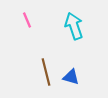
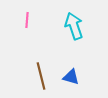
pink line: rotated 28 degrees clockwise
brown line: moved 5 px left, 4 px down
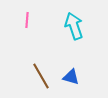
brown line: rotated 16 degrees counterclockwise
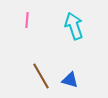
blue triangle: moved 1 px left, 3 px down
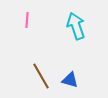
cyan arrow: moved 2 px right
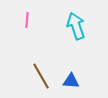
blue triangle: moved 1 px right, 1 px down; rotated 12 degrees counterclockwise
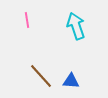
pink line: rotated 14 degrees counterclockwise
brown line: rotated 12 degrees counterclockwise
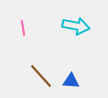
pink line: moved 4 px left, 8 px down
cyan arrow: rotated 120 degrees clockwise
